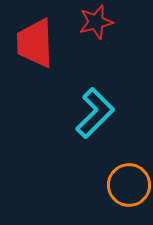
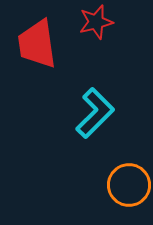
red trapezoid: moved 2 px right, 1 px down; rotated 6 degrees counterclockwise
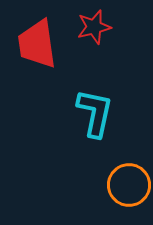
red star: moved 2 px left, 5 px down
cyan L-shape: rotated 33 degrees counterclockwise
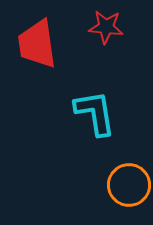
red star: moved 12 px right; rotated 20 degrees clockwise
cyan L-shape: rotated 21 degrees counterclockwise
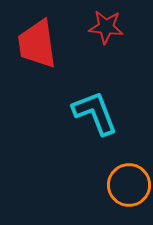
cyan L-shape: rotated 12 degrees counterclockwise
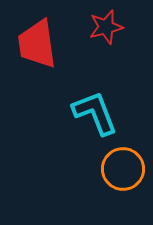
red star: rotated 20 degrees counterclockwise
orange circle: moved 6 px left, 16 px up
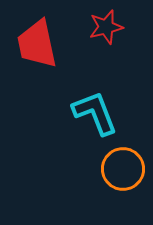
red trapezoid: rotated 4 degrees counterclockwise
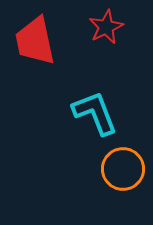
red star: rotated 12 degrees counterclockwise
red trapezoid: moved 2 px left, 3 px up
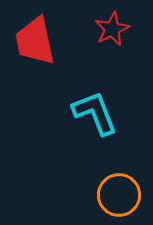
red star: moved 6 px right, 2 px down
orange circle: moved 4 px left, 26 px down
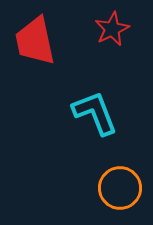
orange circle: moved 1 px right, 7 px up
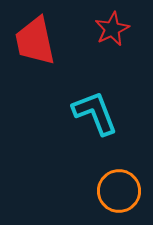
orange circle: moved 1 px left, 3 px down
